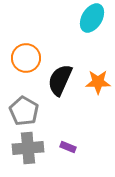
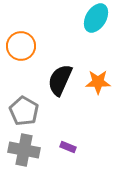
cyan ellipse: moved 4 px right
orange circle: moved 5 px left, 12 px up
gray cross: moved 4 px left, 2 px down; rotated 16 degrees clockwise
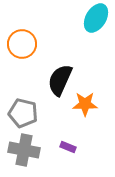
orange circle: moved 1 px right, 2 px up
orange star: moved 13 px left, 22 px down
gray pentagon: moved 1 px left, 2 px down; rotated 16 degrees counterclockwise
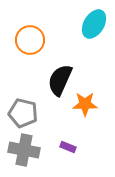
cyan ellipse: moved 2 px left, 6 px down
orange circle: moved 8 px right, 4 px up
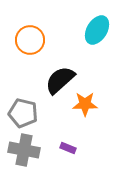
cyan ellipse: moved 3 px right, 6 px down
black semicircle: rotated 24 degrees clockwise
purple rectangle: moved 1 px down
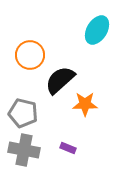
orange circle: moved 15 px down
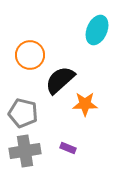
cyan ellipse: rotated 8 degrees counterclockwise
gray cross: moved 1 px right, 1 px down; rotated 20 degrees counterclockwise
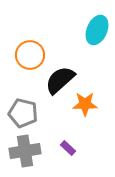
purple rectangle: rotated 21 degrees clockwise
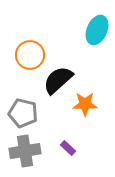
black semicircle: moved 2 px left
